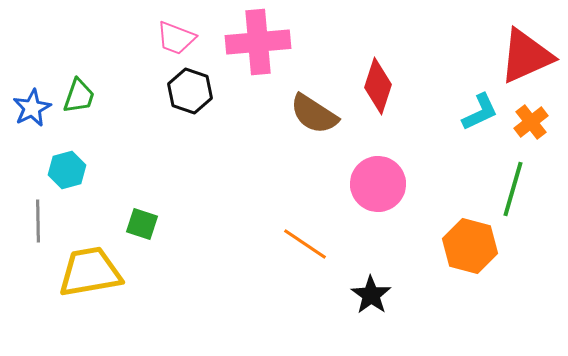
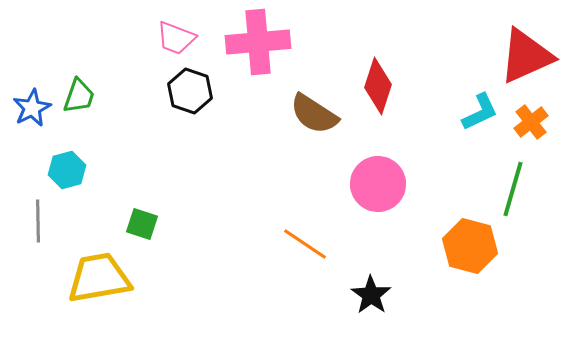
yellow trapezoid: moved 9 px right, 6 px down
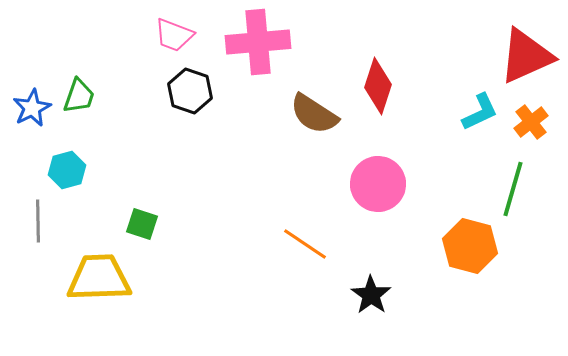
pink trapezoid: moved 2 px left, 3 px up
yellow trapezoid: rotated 8 degrees clockwise
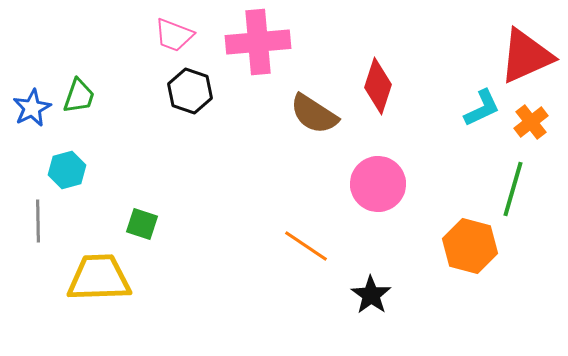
cyan L-shape: moved 2 px right, 4 px up
orange line: moved 1 px right, 2 px down
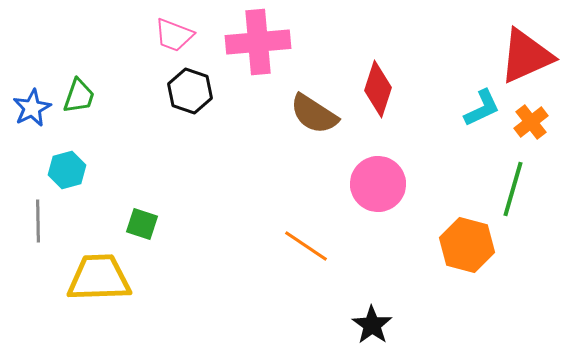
red diamond: moved 3 px down
orange hexagon: moved 3 px left, 1 px up
black star: moved 1 px right, 30 px down
